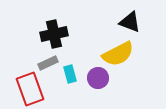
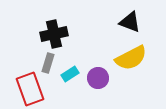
yellow semicircle: moved 13 px right, 4 px down
gray rectangle: rotated 48 degrees counterclockwise
cyan rectangle: rotated 72 degrees clockwise
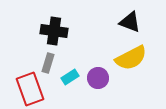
black cross: moved 3 px up; rotated 20 degrees clockwise
cyan rectangle: moved 3 px down
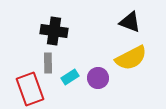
gray rectangle: rotated 18 degrees counterclockwise
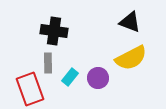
cyan rectangle: rotated 18 degrees counterclockwise
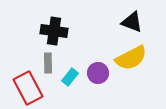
black triangle: moved 2 px right
purple circle: moved 5 px up
red rectangle: moved 2 px left, 1 px up; rotated 8 degrees counterclockwise
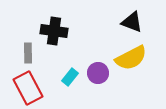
gray rectangle: moved 20 px left, 10 px up
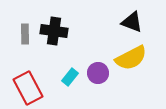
gray rectangle: moved 3 px left, 19 px up
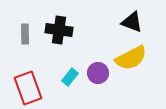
black cross: moved 5 px right, 1 px up
red rectangle: rotated 8 degrees clockwise
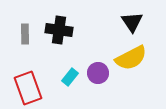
black triangle: rotated 35 degrees clockwise
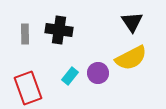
cyan rectangle: moved 1 px up
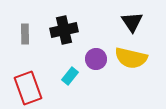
black cross: moved 5 px right; rotated 20 degrees counterclockwise
yellow semicircle: rotated 40 degrees clockwise
purple circle: moved 2 px left, 14 px up
